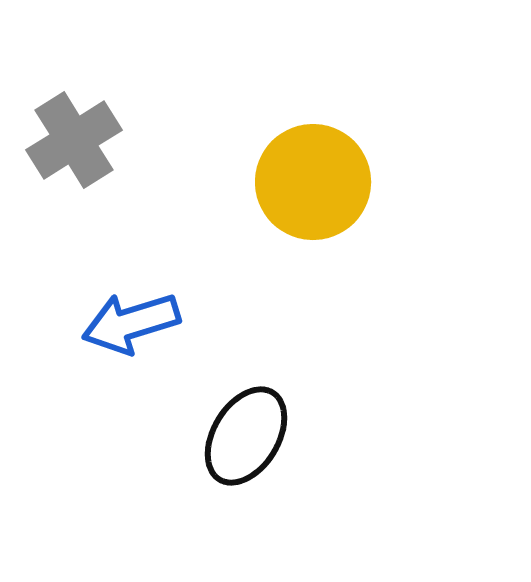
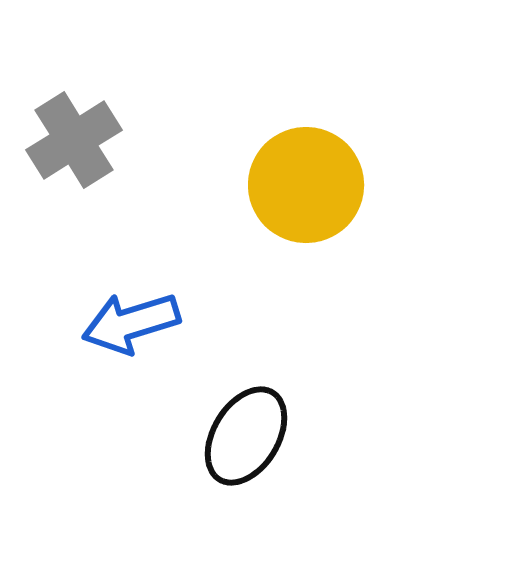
yellow circle: moved 7 px left, 3 px down
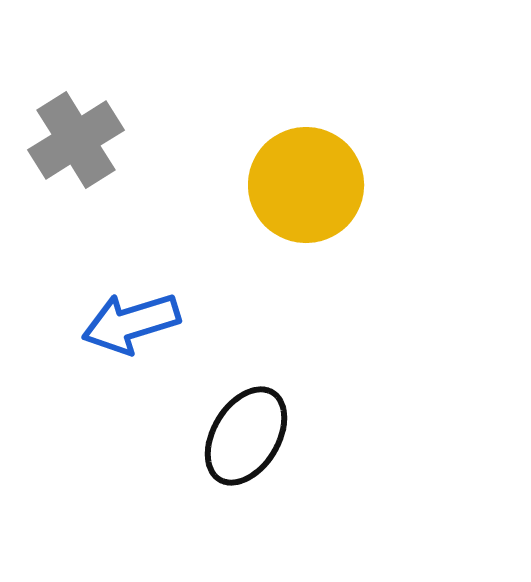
gray cross: moved 2 px right
